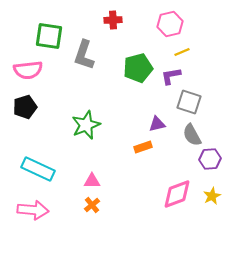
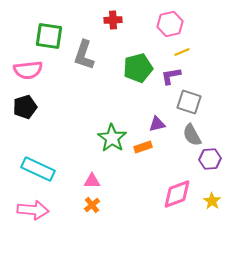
green star: moved 26 px right, 13 px down; rotated 16 degrees counterclockwise
yellow star: moved 5 px down; rotated 12 degrees counterclockwise
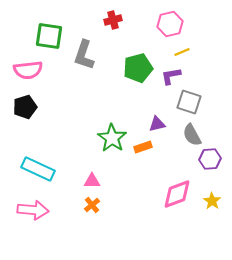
red cross: rotated 12 degrees counterclockwise
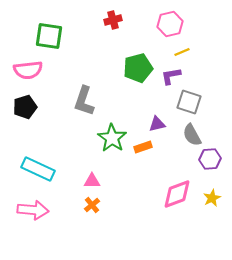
gray L-shape: moved 46 px down
yellow star: moved 3 px up; rotated 12 degrees clockwise
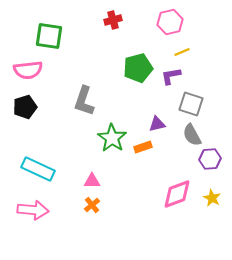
pink hexagon: moved 2 px up
gray square: moved 2 px right, 2 px down
yellow star: rotated 18 degrees counterclockwise
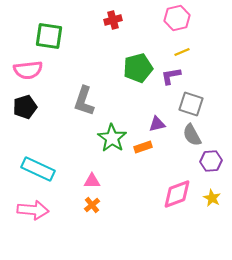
pink hexagon: moved 7 px right, 4 px up
purple hexagon: moved 1 px right, 2 px down
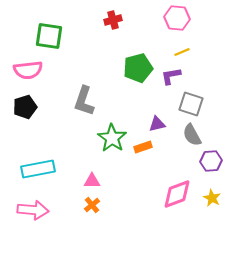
pink hexagon: rotated 20 degrees clockwise
cyan rectangle: rotated 36 degrees counterclockwise
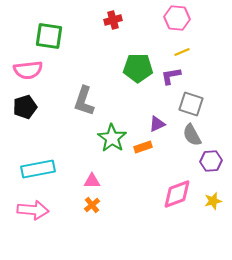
green pentagon: rotated 16 degrees clockwise
purple triangle: rotated 12 degrees counterclockwise
yellow star: moved 1 px right, 3 px down; rotated 30 degrees clockwise
